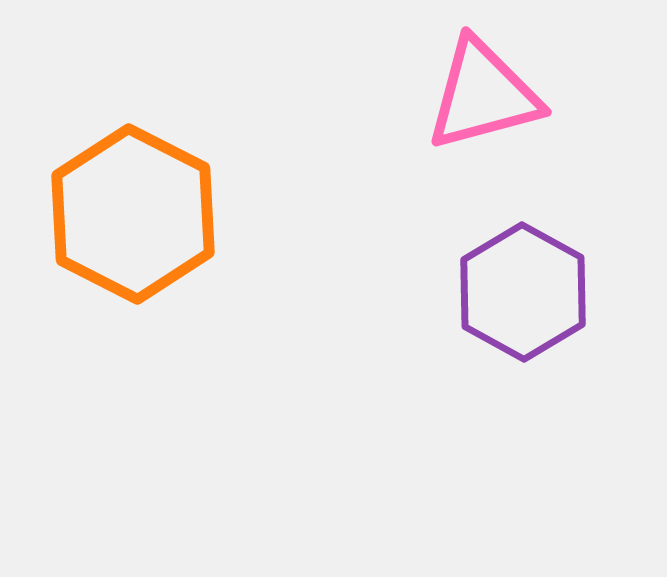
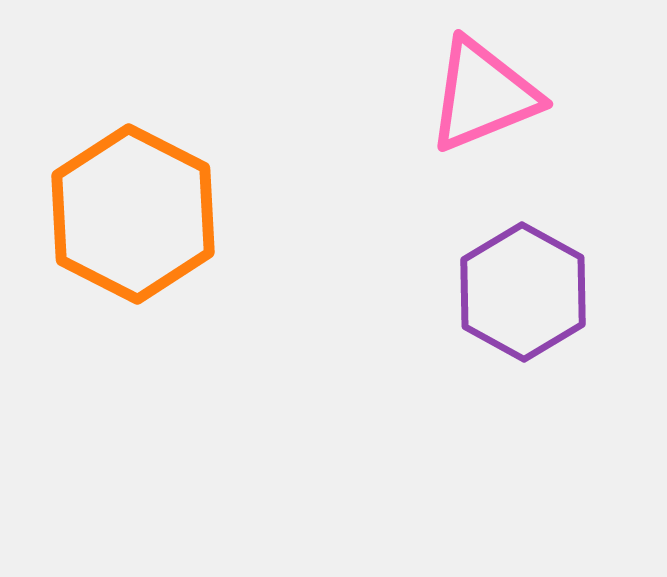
pink triangle: rotated 7 degrees counterclockwise
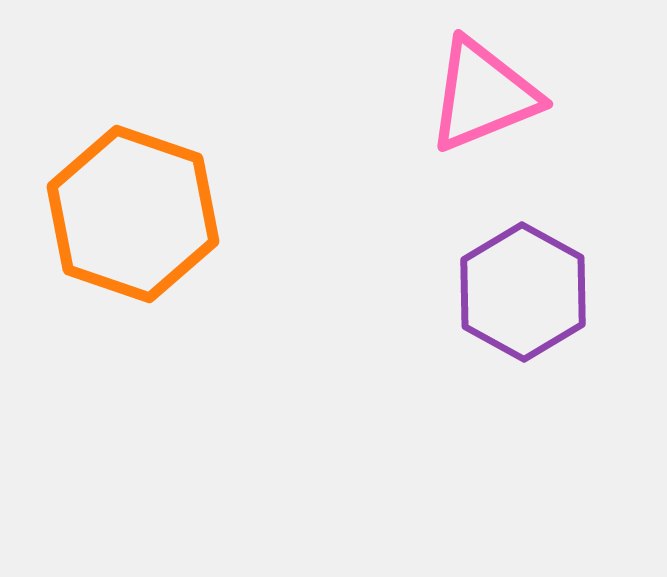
orange hexagon: rotated 8 degrees counterclockwise
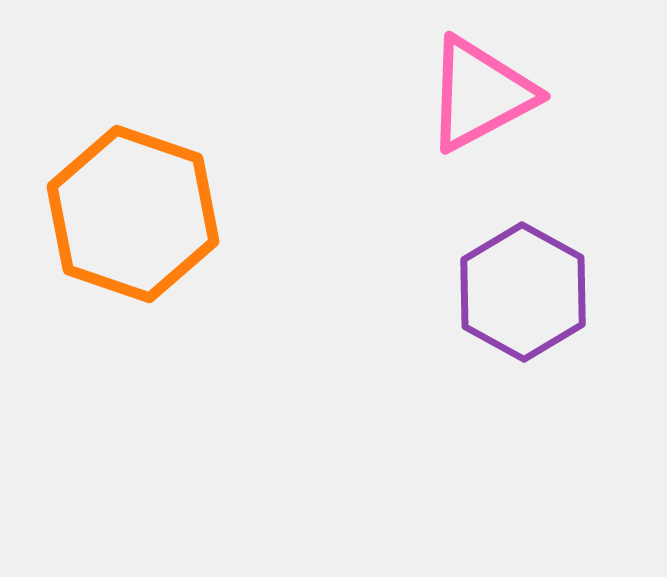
pink triangle: moved 3 px left, 1 px up; rotated 6 degrees counterclockwise
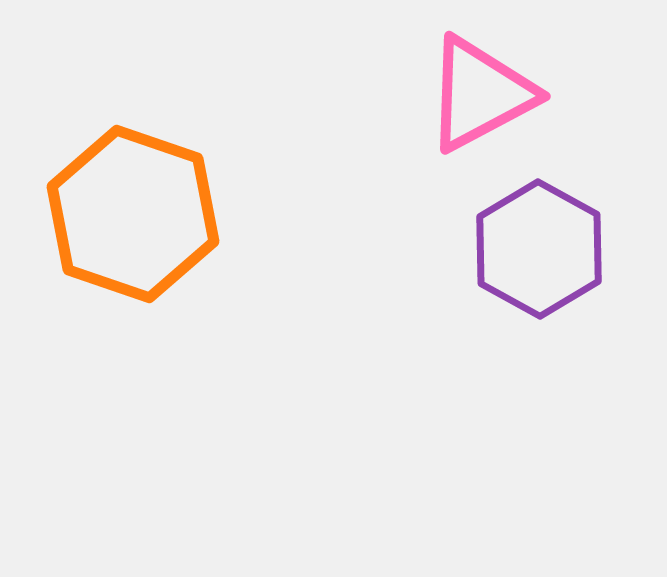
purple hexagon: moved 16 px right, 43 px up
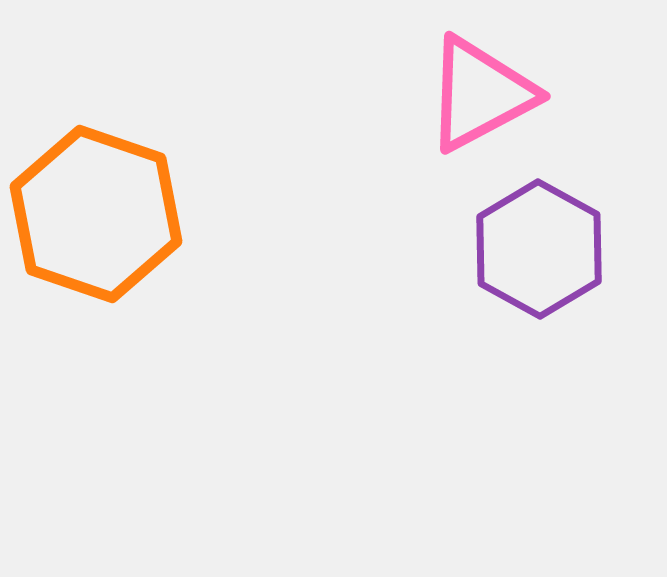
orange hexagon: moved 37 px left
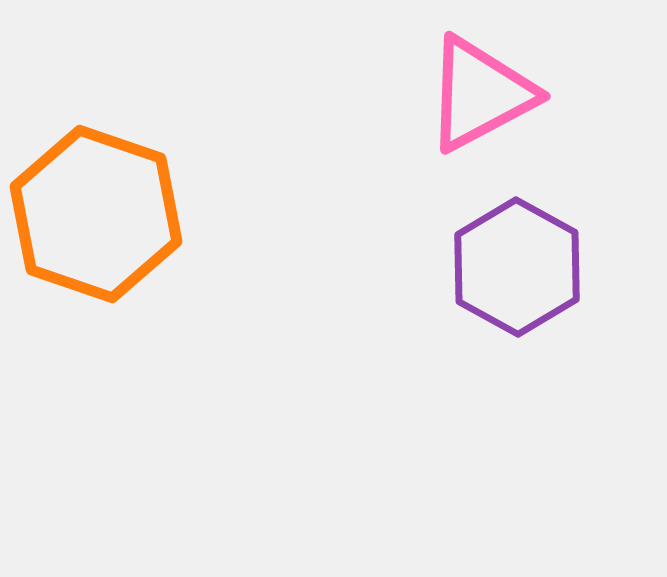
purple hexagon: moved 22 px left, 18 px down
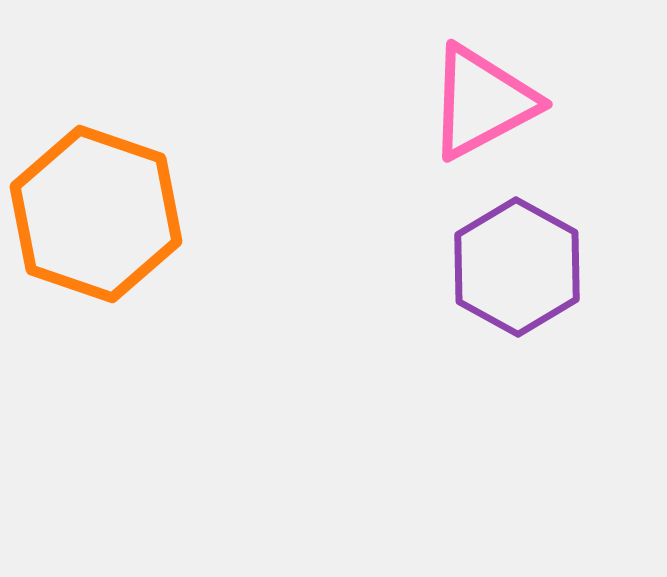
pink triangle: moved 2 px right, 8 px down
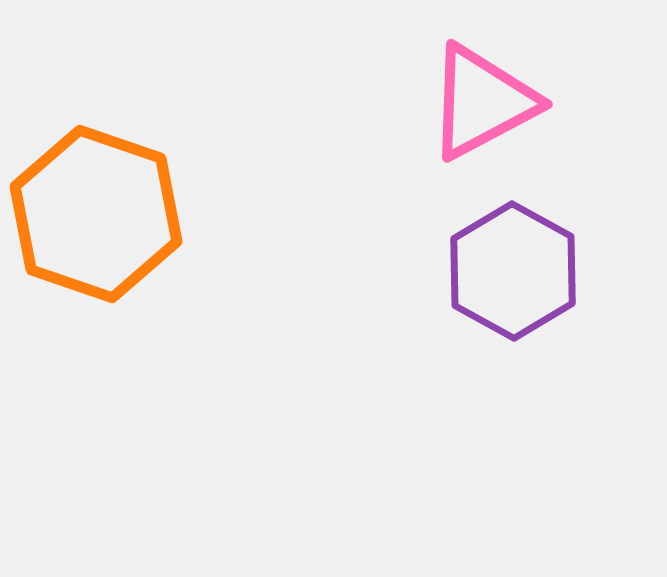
purple hexagon: moved 4 px left, 4 px down
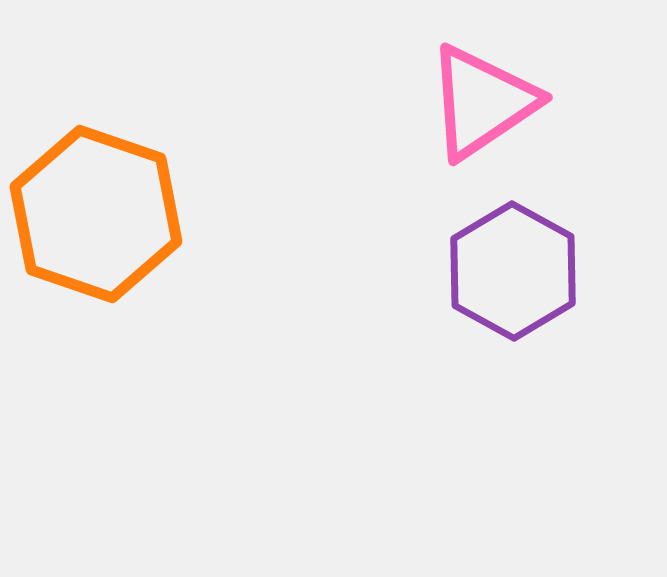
pink triangle: rotated 6 degrees counterclockwise
